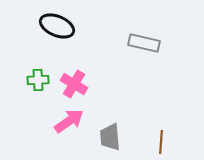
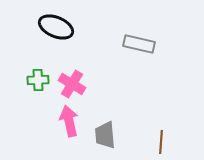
black ellipse: moved 1 px left, 1 px down
gray rectangle: moved 5 px left, 1 px down
pink cross: moved 2 px left
pink arrow: rotated 68 degrees counterclockwise
gray trapezoid: moved 5 px left, 2 px up
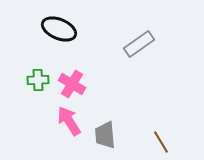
black ellipse: moved 3 px right, 2 px down
gray rectangle: rotated 48 degrees counterclockwise
pink arrow: rotated 20 degrees counterclockwise
brown line: rotated 35 degrees counterclockwise
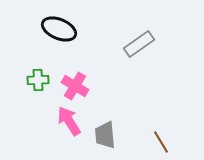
pink cross: moved 3 px right, 2 px down
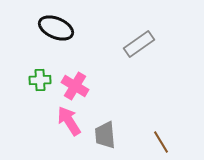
black ellipse: moved 3 px left, 1 px up
green cross: moved 2 px right
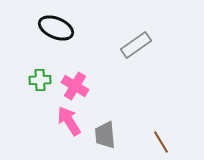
gray rectangle: moved 3 px left, 1 px down
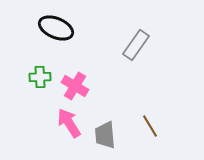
gray rectangle: rotated 20 degrees counterclockwise
green cross: moved 3 px up
pink arrow: moved 2 px down
brown line: moved 11 px left, 16 px up
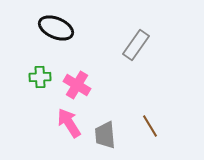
pink cross: moved 2 px right, 1 px up
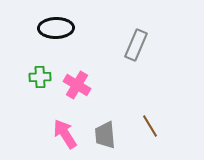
black ellipse: rotated 24 degrees counterclockwise
gray rectangle: rotated 12 degrees counterclockwise
pink arrow: moved 4 px left, 11 px down
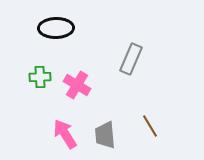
gray rectangle: moved 5 px left, 14 px down
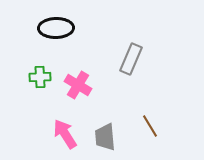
pink cross: moved 1 px right
gray trapezoid: moved 2 px down
